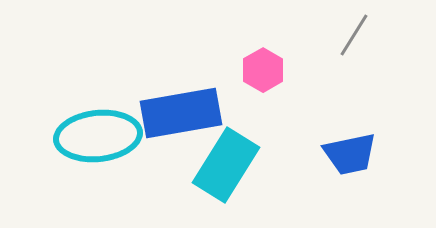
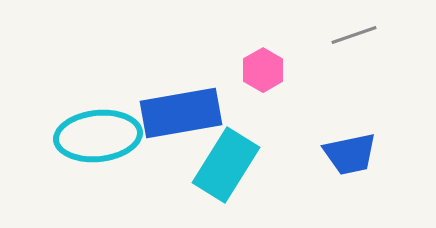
gray line: rotated 39 degrees clockwise
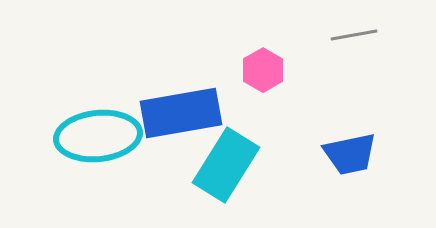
gray line: rotated 9 degrees clockwise
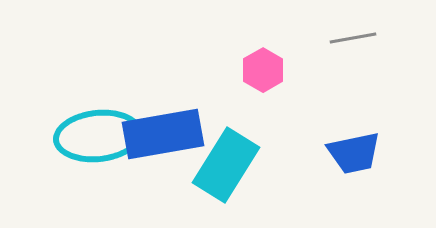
gray line: moved 1 px left, 3 px down
blue rectangle: moved 18 px left, 21 px down
blue trapezoid: moved 4 px right, 1 px up
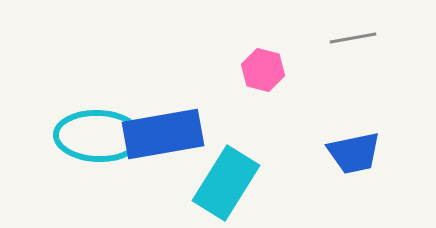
pink hexagon: rotated 15 degrees counterclockwise
cyan ellipse: rotated 8 degrees clockwise
cyan rectangle: moved 18 px down
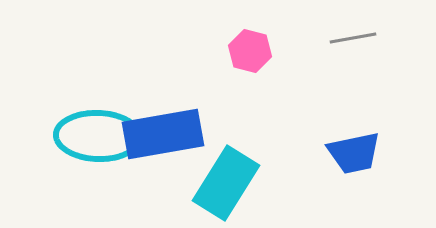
pink hexagon: moved 13 px left, 19 px up
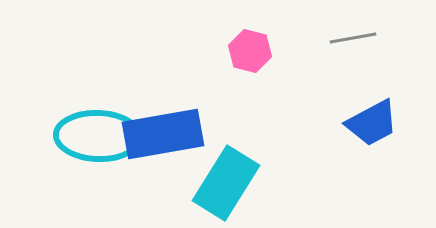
blue trapezoid: moved 18 px right, 30 px up; rotated 16 degrees counterclockwise
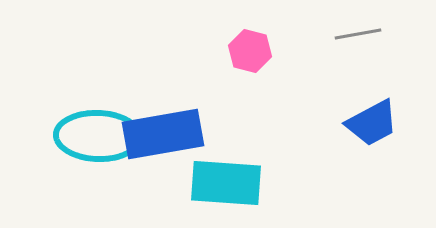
gray line: moved 5 px right, 4 px up
cyan rectangle: rotated 62 degrees clockwise
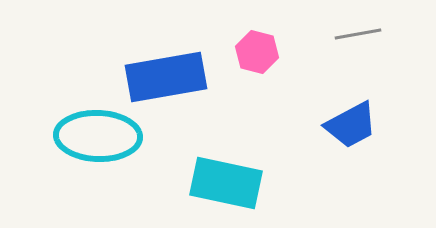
pink hexagon: moved 7 px right, 1 px down
blue trapezoid: moved 21 px left, 2 px down
blue rectangle: moved 3 px right, 57 px up
cyan rectangle: rotated 8 degrees clockwise
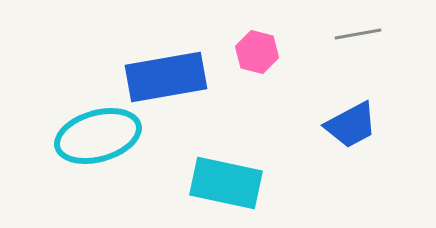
cyan ellipse: rotated 18 degrees counterclockwise
